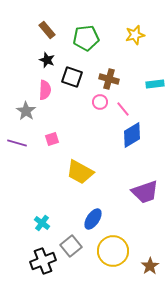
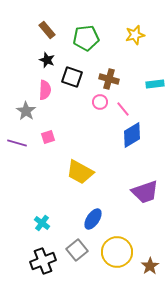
pink square: moved 4 px left, 2 px up
gray square: moved 6 px right, 4 px down
yellow circle: moved 4 px right, 1 px down
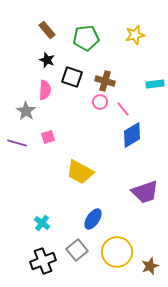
brown cross: moved 4 px left, 2 px down
brown star: rotated 12 degrees clockwise
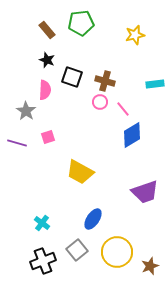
green pentagon: moved 5 px left, 15 px up
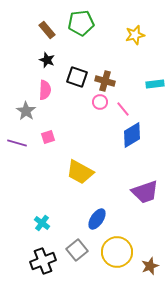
black square: moved 5 px right
blue ellipse: moved 4 px right
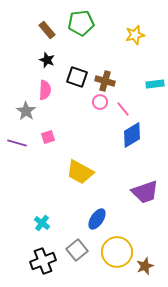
brown star: moved 5 px left
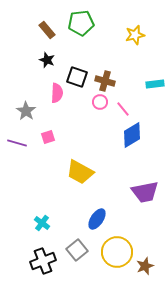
pink semicircle: moved 12 px right, 3 px down
purple trapezoid: rotated 8 degrees clockwise
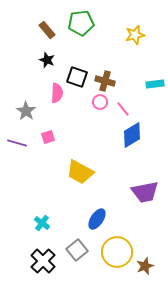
black cross: rotated 25 degrees counterclockwise
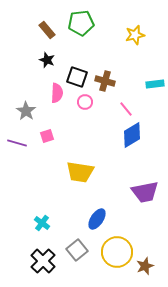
pink circle: moved 15 px left
pink line: moved 3 px right
pink square: moved 1 px left, 1 px up
yellow trapezoid: rotated 20 degrees counterclockwise
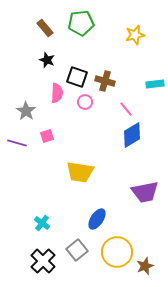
brown rectangle: moved 2 px left, 2 px up
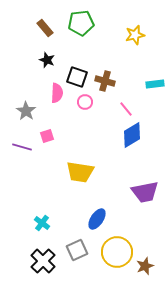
purple line: moved 5 px right, 4 px down
gray square: rotated 15 degrees clockwise
